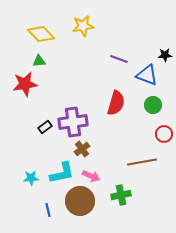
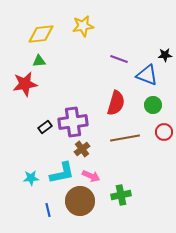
yellow diamond: rotated 52 degrees counterclockwise
red circle: moved 2 px up
brown line: moved 17 px left, 24 px up
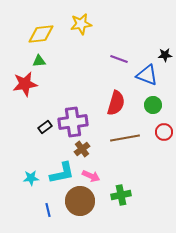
yellow star: moved 2 px left, 2 px up
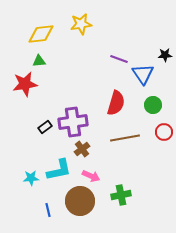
blue triangle: moved 4 px left, 1 px up; rotated 35 degrees clockwise
cyan L-shape: moved 3 px left, 3 px up
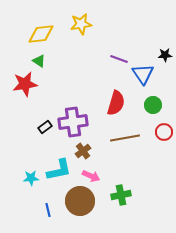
green triangle: rotated 40 degrees clockwise
brown cross: moved 1 px right, 2 px down
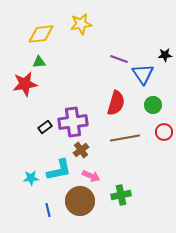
green triangle: moved 1 px down; rotated 40 degrees counterclockwise
brown cross: moved 2 px left, 1 px up
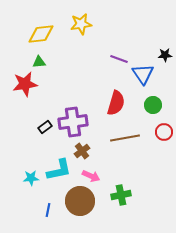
brown cross: moved 1 px right, 1 px down
blue line: rotated 24 degrees clockwise
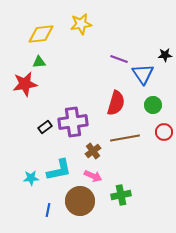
brown cross: moved 11 px right
pink arrow: moved 2 px right
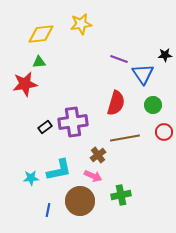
brown cross: moved 5 px right, 4 px down
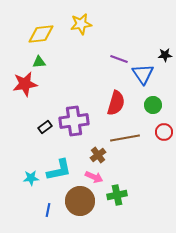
purple cross: moved 1 px right, 1 px up
pink arrow: moved 1 px right, 1 px down
green cross: moved 4 px left
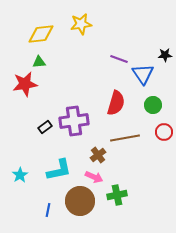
cyan star: moved 11 px left, 3 px up; rotated 28 degrees counterclockwise
